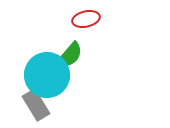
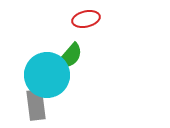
green semicircle: moved 1 px down
gray rectangle: rotated 24 degrees clockwise
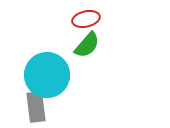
green semicircle: moved 17 px right, 11 px up
gray rectangle: moved 2 px down
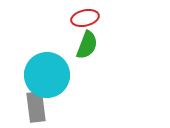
red ellipse: moved 1 px left, 1 px up
green semicircle: rotated 20 degrees counterclockwise
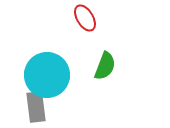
red ellipse: rotated 72 degrees clockwise
green semicircle: moved 18 px right, 21 px down
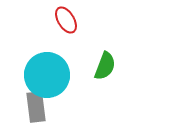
red ellipse: moved 19 px left, 2 px down
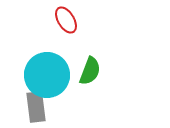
green semicircle: moved 15 px left, 5 px down
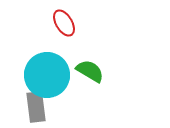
red ellipse: moved 2 px left, 3 px down
green semicircle: rotated 80 degrees counterclockwise
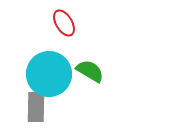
cyan circle: moved 2 px right, 1 px up
gray rectangle: rotated 8 degrees clockwise
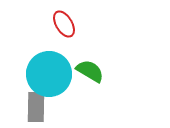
red ellipse: moved 1 px down
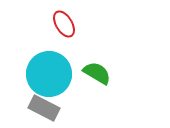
green semicircle: moved 7 px right, 2 px down
gray rectangle: moved 8 px right, 1 px down; rotated 64 degrees counterclockwise
